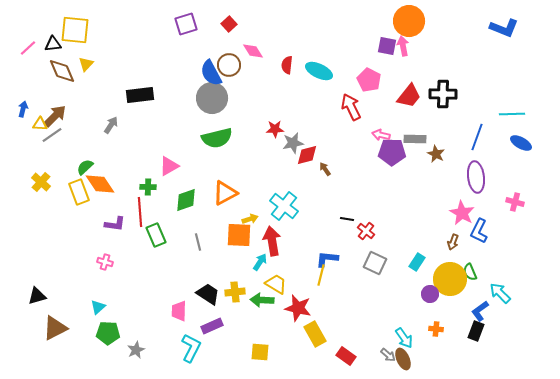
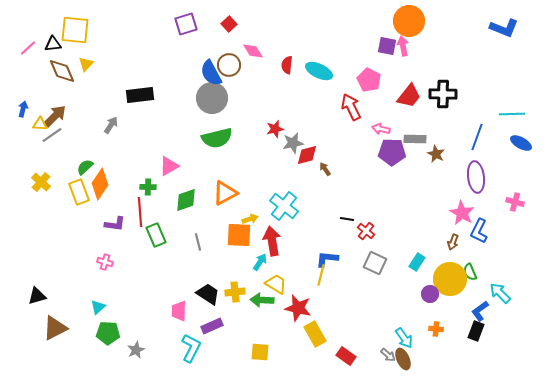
red star at (275, 129): rotated 12 degrees counterclockwise
pink arrow at (381, 135): moved 6 px up
orange diamond at (100, 184): rotated 68 degrees clockwise
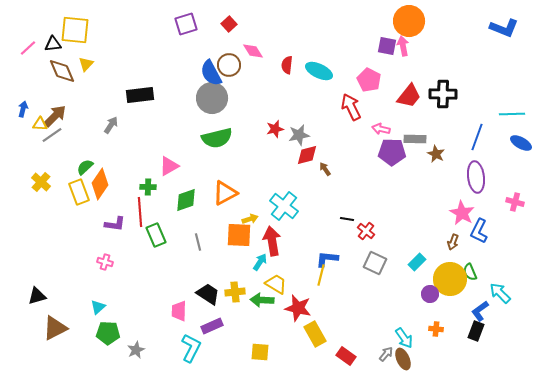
gray star at (293, 143): moved 6 px right, 8 px up
cyan rectangle at (417, 262): rotated 12 degrees clockwise
gray arrow at (388, 355): moved 2 px left, 1 px up; rotated 91 degrees counterclockwise
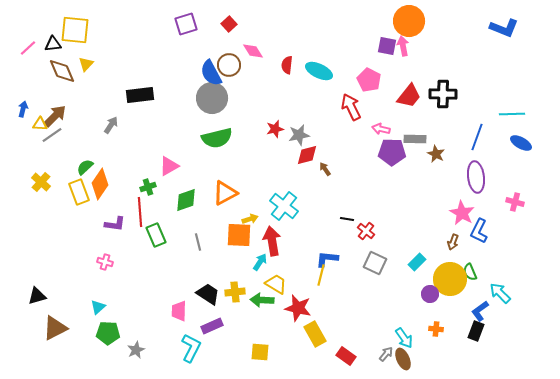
green cross at (148, 187): rotated 21 degrees counterclockwise
